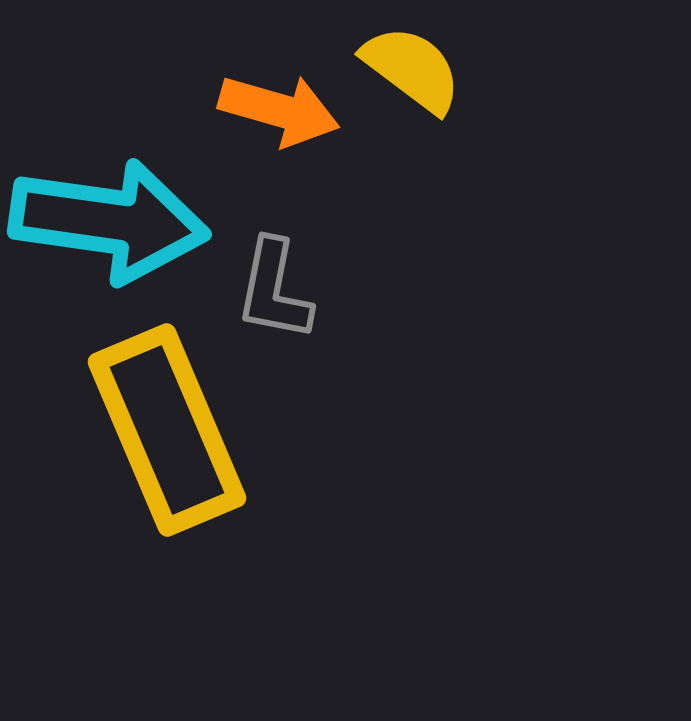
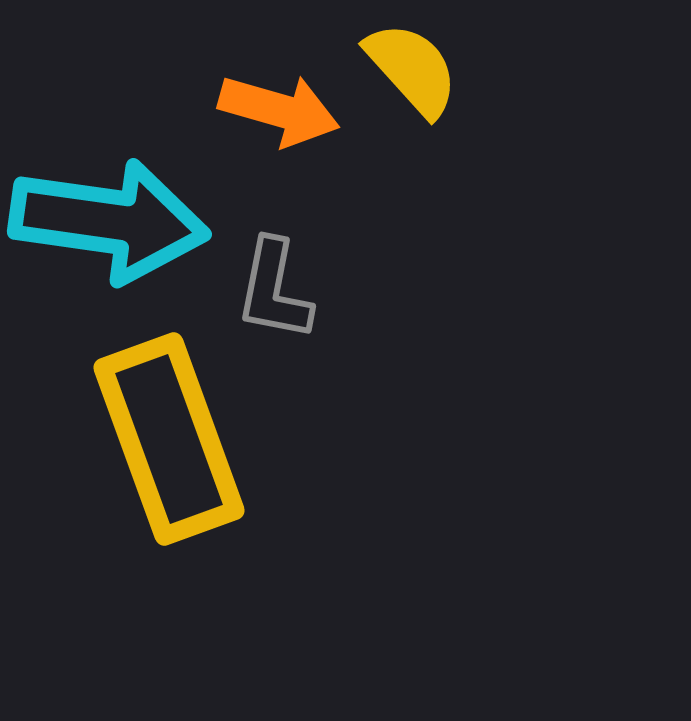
yellow semicircle: rotated 11 degrees clockwise
yellow rectangle: moved 2 px right, 9 px down; rotated 3 degrees clockwise
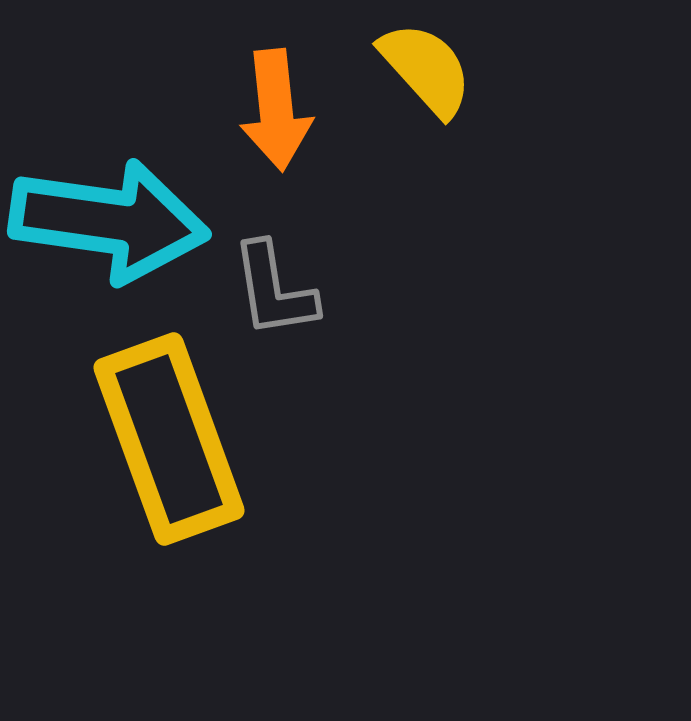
yellow semicircle: moved 14 px right
orange arrow: moved 3 px left; rotated 68 degrees clockwise
gray L-shape: rotated 20 degrees counterclockwise
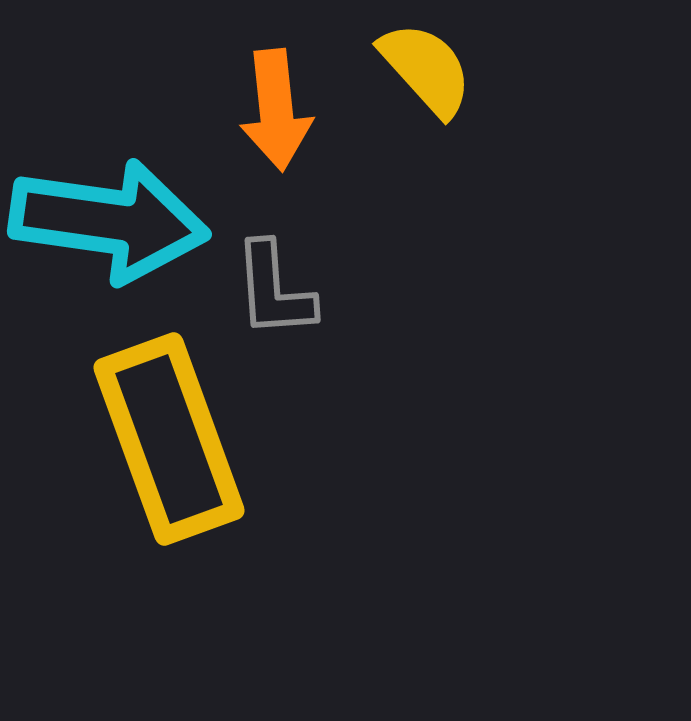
gray L-shape: rotated 5 degrees clockwise
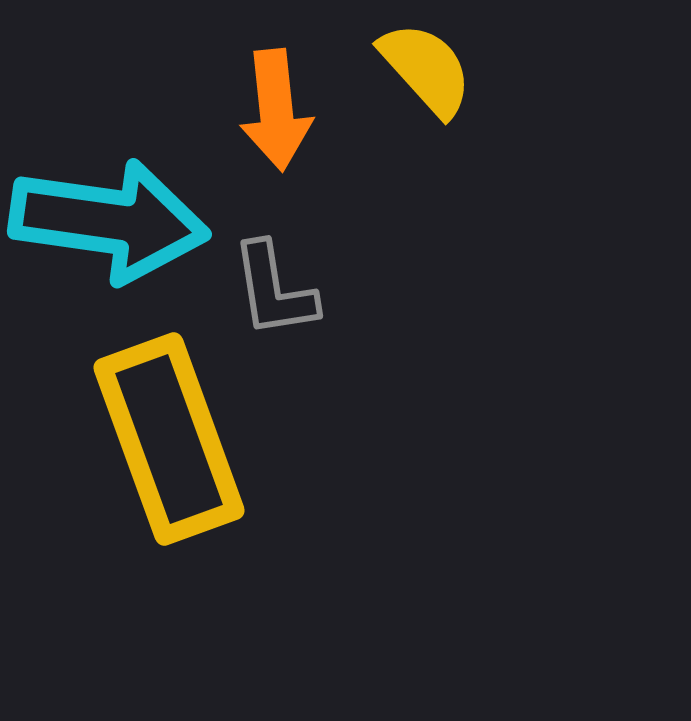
gray L-shape: rotated 5 degrees counterclockwise
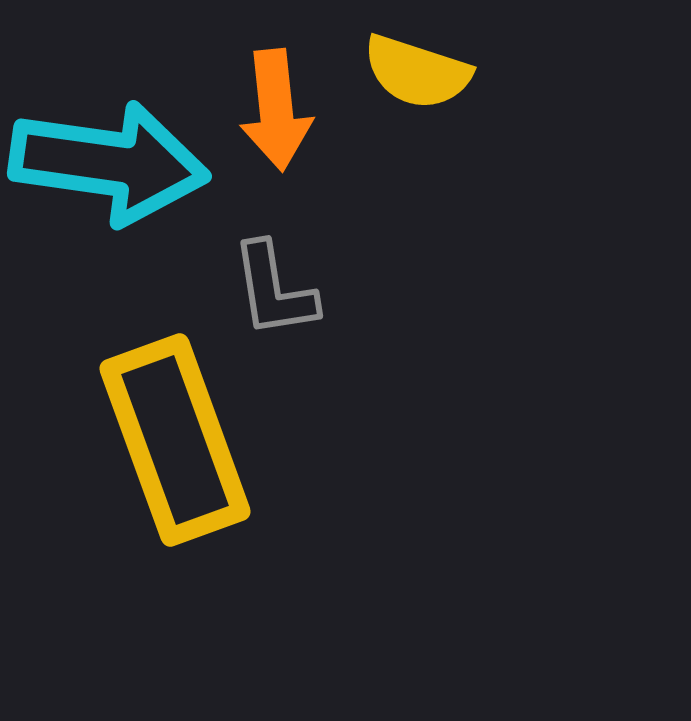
yellow semicircle: moved 9 px left, 3 px down; rotated 150 degrees clockwise
cyan arrow: moved 58 px up
yellow rectangle: moved 6 px right, 1 px down
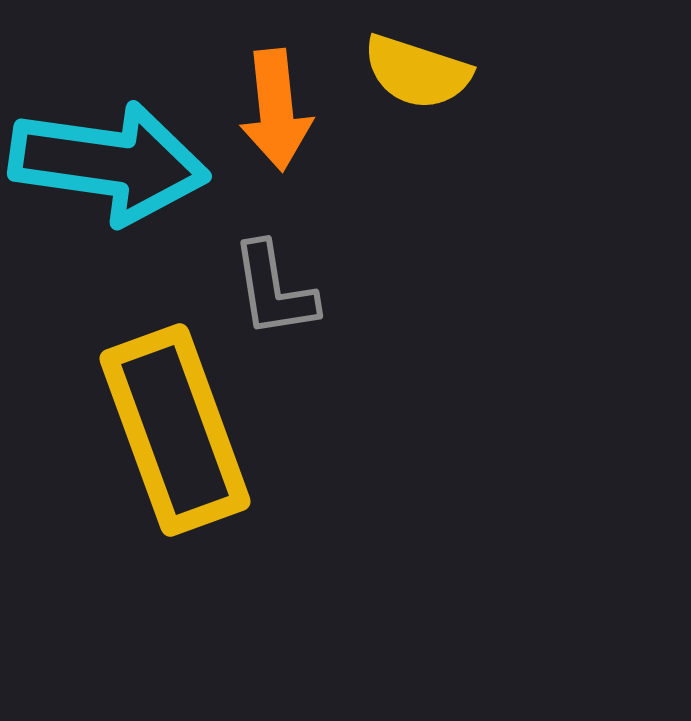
yellow rectangle: moved 10 px up
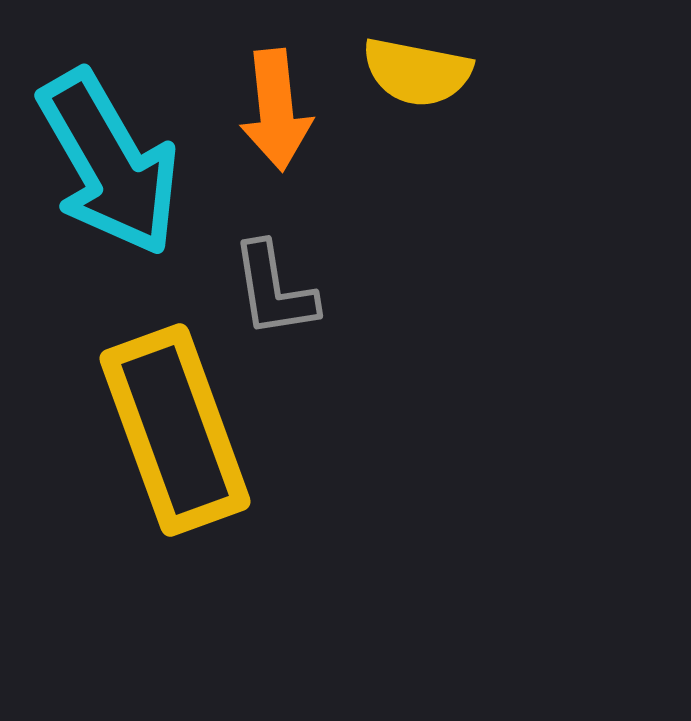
yellow semicircle: rotated 7 degrees counterclockwise
cyan arrow: rotated 52 degrees clockwise
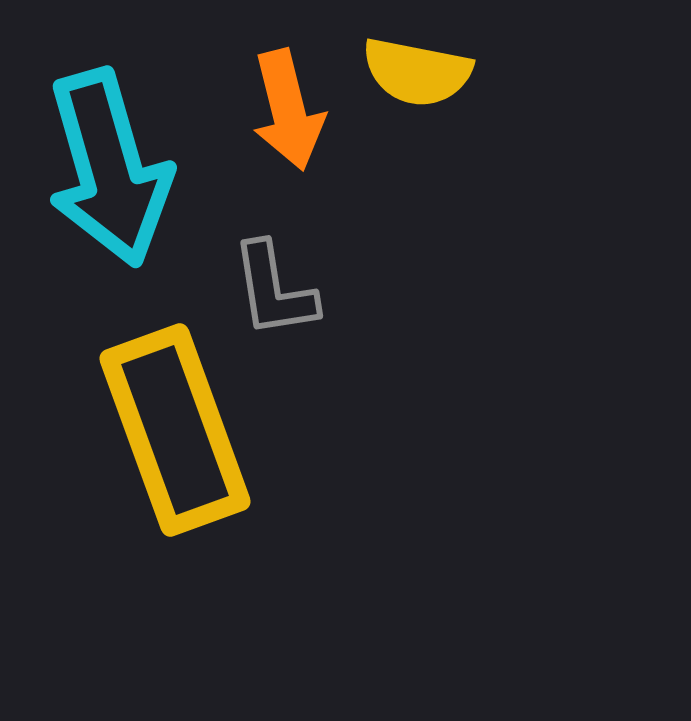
orange arrow: moved 12 px right; rotated 8 degrees counterclockwise
cyan arrow: moved 5 px down; rotated 14 degrees clockwise
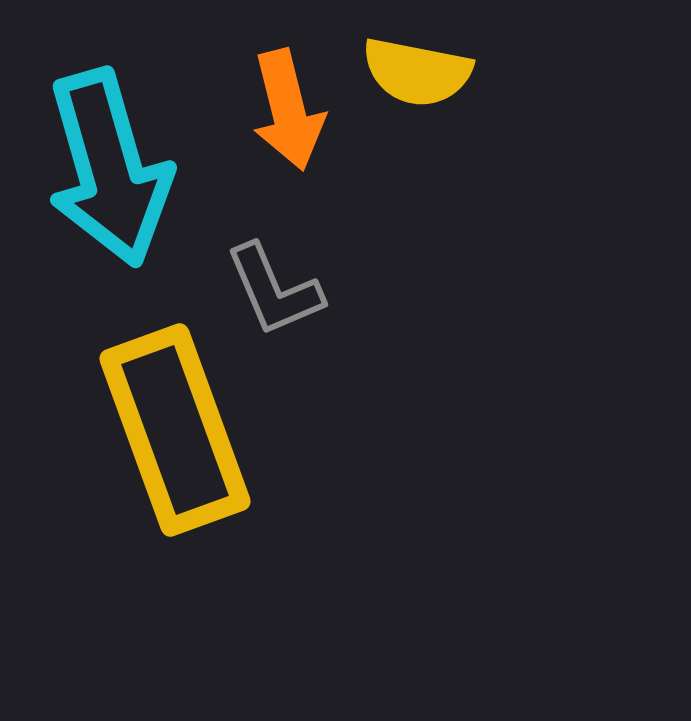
gray L-shape: rotated 14 degrees counterclockwise
